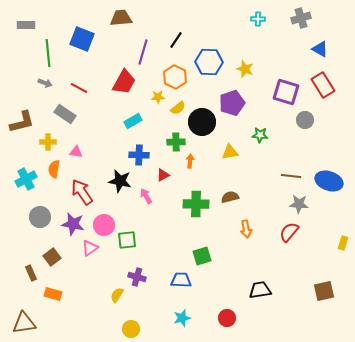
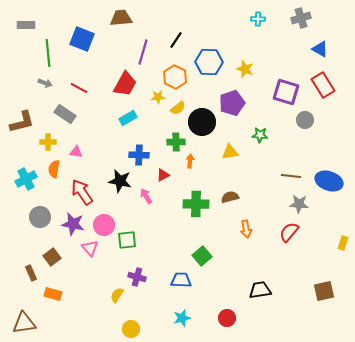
red trapezoid at (124, 82): moved 1 px right, 2 px down
cyan rectangle at (133, 121): moved 5 px left, 3 px up
pink triangle at (90, 248): rotated 36 degrees counterclockwise
green square at (202, 256): rotated 24 degrees counterclockwise
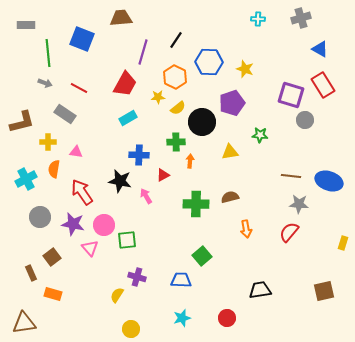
purple square at (286, 92): moved 5 px right, 3 px down
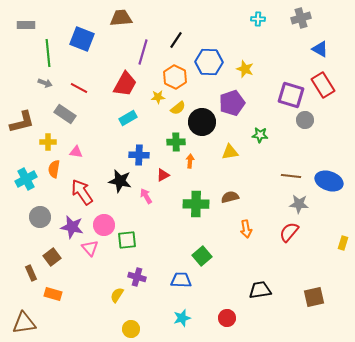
purple star at (73, 224): moved 1 px left, 3 px down
brown square at (324, 291): moved 10 px left, 6 px down
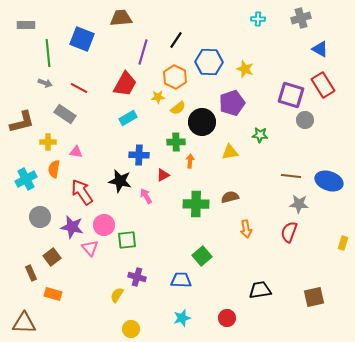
red semicircle at (289, 232): rotated 20 degrees counterclockwise
brown triangle at (24, 323): rotated 10 degrees clockwise
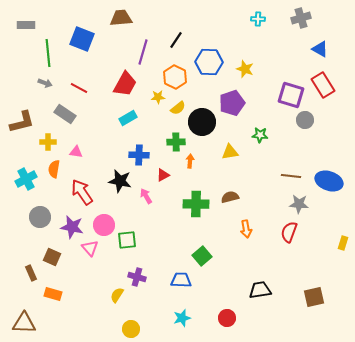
brown square at (52, 257): rotated 30 degrees counterclockwise
